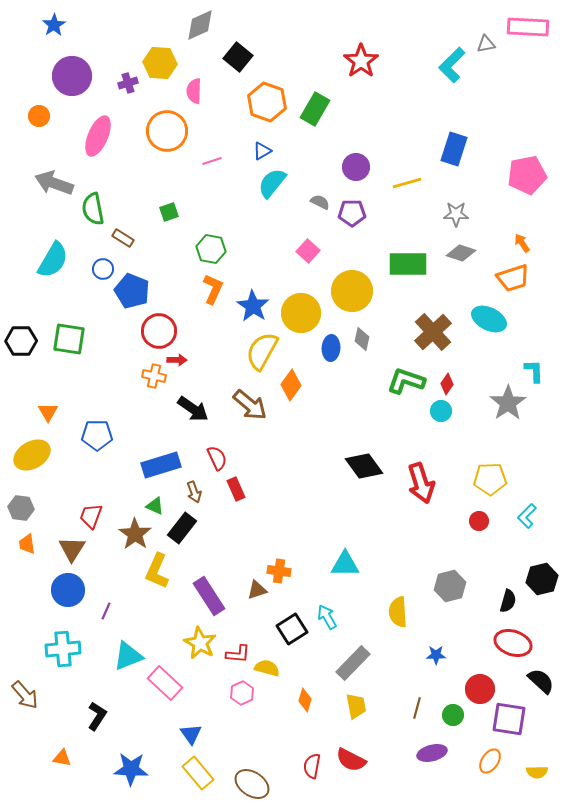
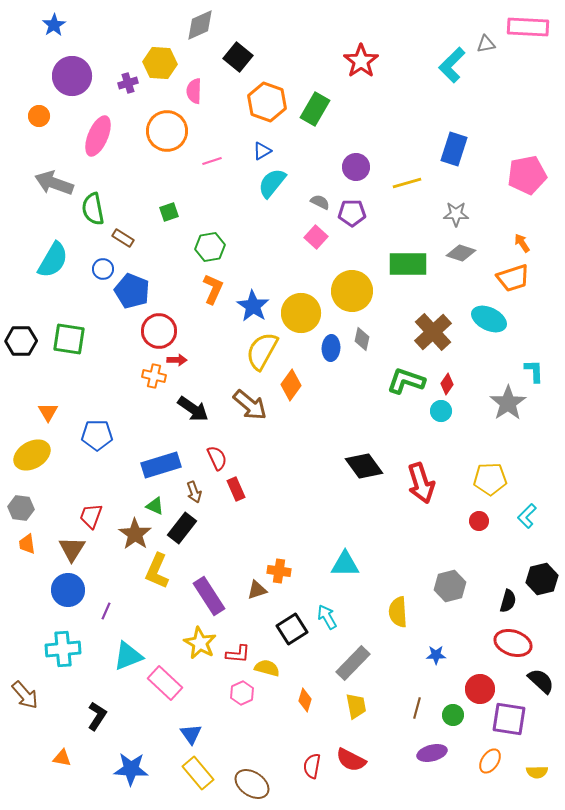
green hexagon at (211, 249): moved 1 px left, 2 px up; rotated 20 degrees counterclockwise
pink square at (308, 251): moved 8 px right, 14 px up
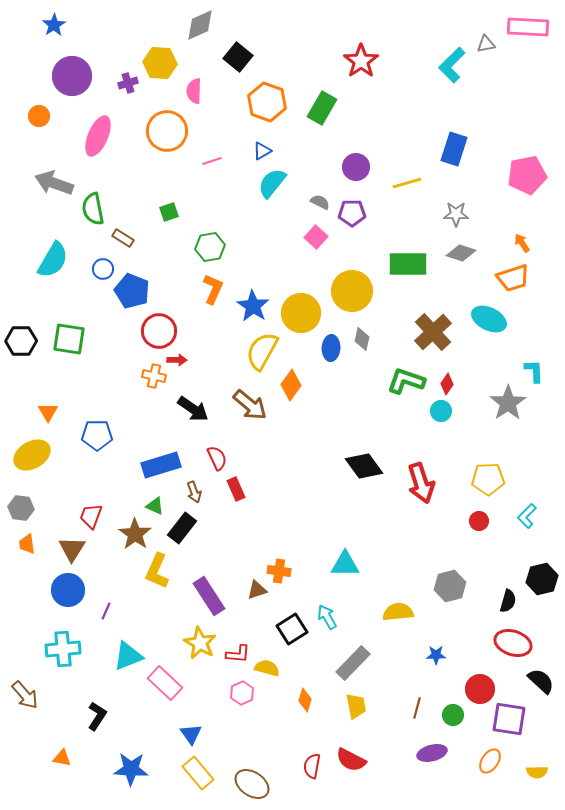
green rectangle at (315, 109): moved 7 px right, 1 px up
yellow pentagon at (490, 479): moved 2 px left
yellow semicircle at (398, 612): rotated 88 degrees clockwise
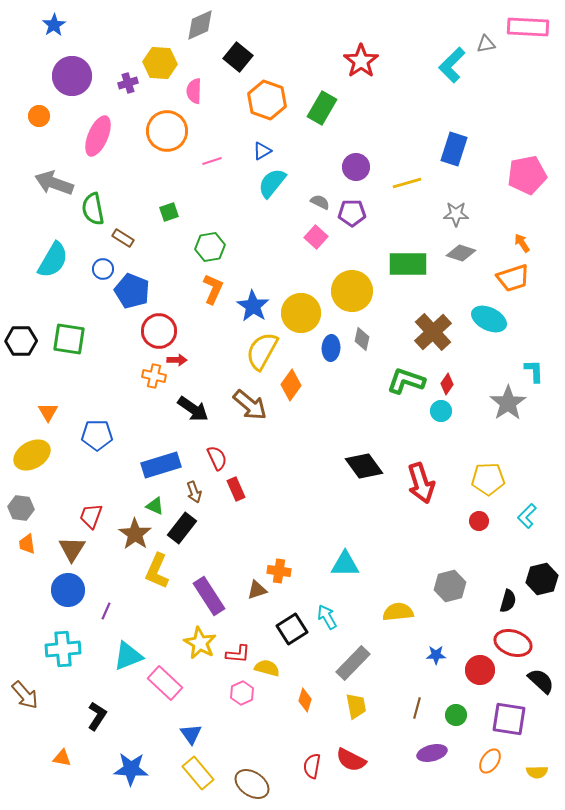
orange hexagon at (267, 102): moved 2 px up
red circle at (480, 689): moved 19 px up
green circle at (453, 715): moved 3 px right
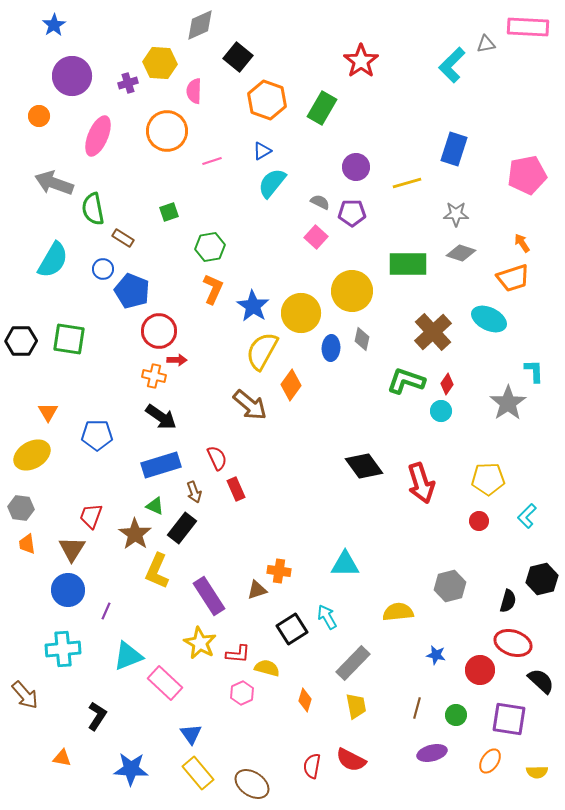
black arrow at (193, 409): moved 32 px left, 8 px down
blue star at (436, 655): rotated 12 degrees clockwise
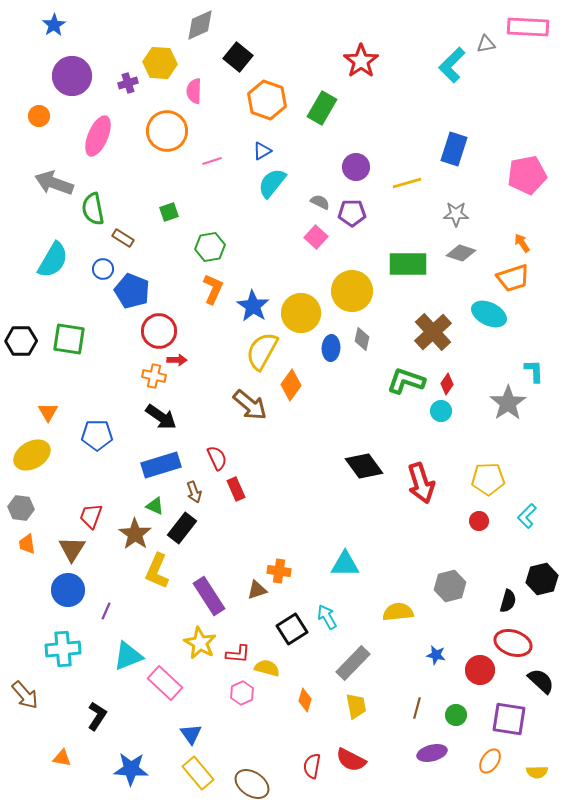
cyan ellipse at (489, 319): moved 5 px up
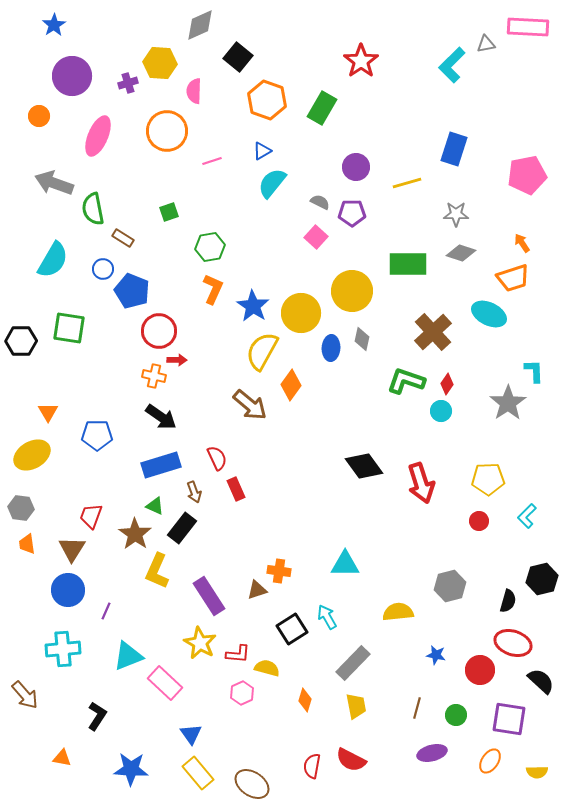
green square at (69, 339): moved 11 px up
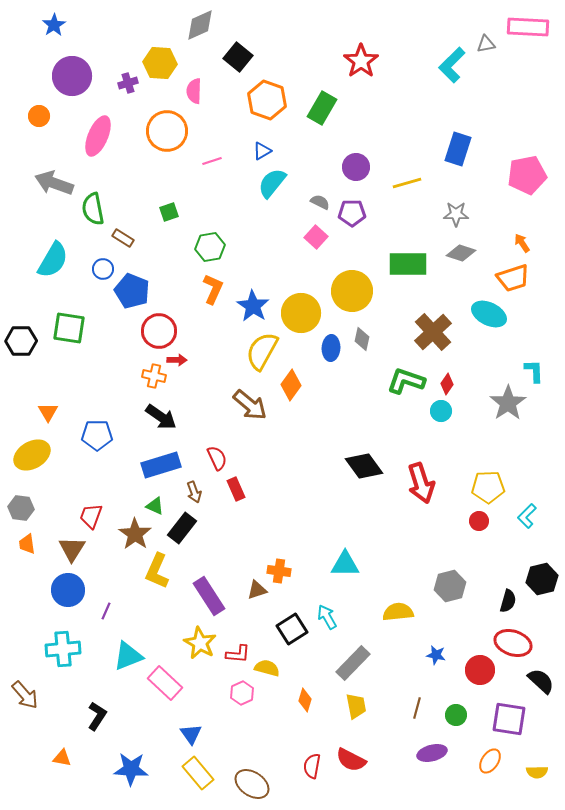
blue rectangle at (454, 149): moved 4 px right
yellow pentagon at (488, 479): moved 8 px down
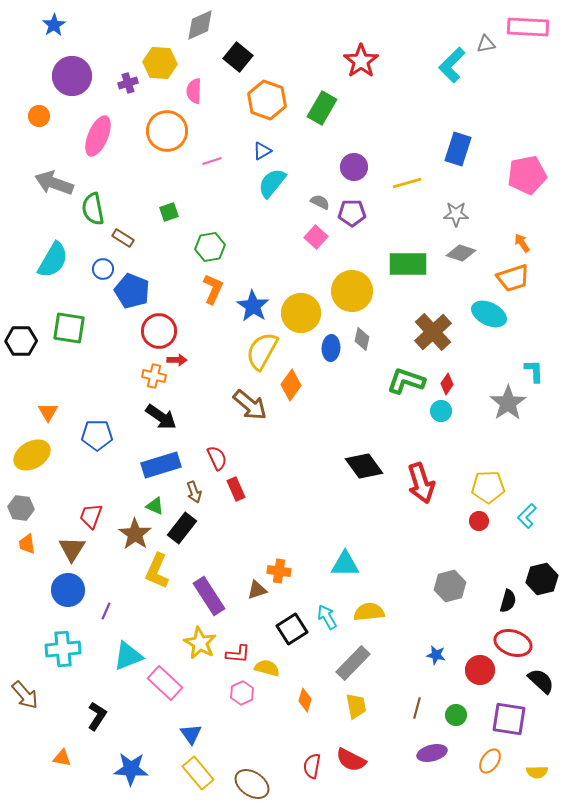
purple circle at (356, 167): moved 2 px left
yellow semicircle at (398, 612): moved 29 px left
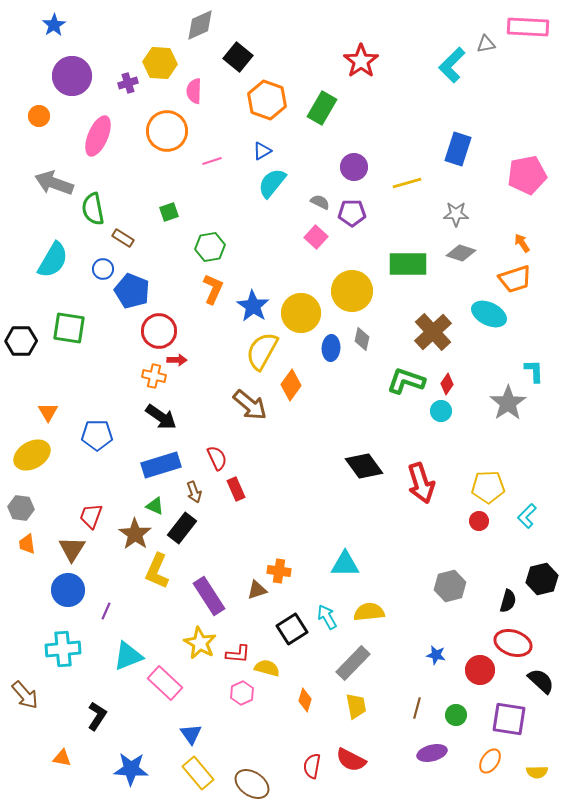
orange trapezoid at (513, 278): moved 2 px right, 1 px down
